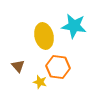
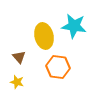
brown triangle: moved 1 px right, 9 px up
yellow star: moved 23 px left
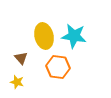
cyan star: moved 10 px down
brown triangle: moved 2 px right, 1 px down
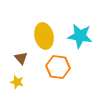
cyan star: moved 6 px right
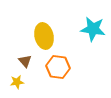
cyan star: moved 13 px right, 7 px up
brown triangle: moved 4 px right, 3 px down
yellow star: rotated 24 degrees counterclockwise
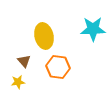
cyan star: rotated 10 degrees counterclockwise
brown triangle: moved 1 px left
yellow star: moved 1 px right
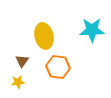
cyan star: moved 1 px left, 1 px down
brown triangle: moved 2 px left; rotated 16 degrees clockwise
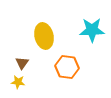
brown triangle: moved 2 px down
orange hexagon: moved 9 px right
yellow star: rotated 16 degrees clockwise
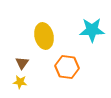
yellow star: moved 2 px right
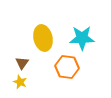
cyan star: moved 10 px left, 8 px down
yellow ellipse: moved 1 px left, 2 px down
yellow star: rotated 16 degrees clockwise
